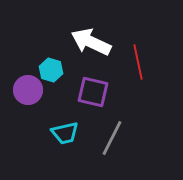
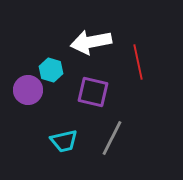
white arrow: rotated 36 degrees counterclockwise
cyan trapezoid: moved 1 px left, 8 px down
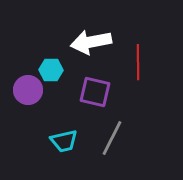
red line: rotated 12 degrees clockwise
cyan hexagon: rotated 15 degrees counterclockwise
purple square: moved 2 px right
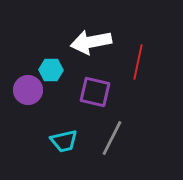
red line: rotated 12 degrees clockwise
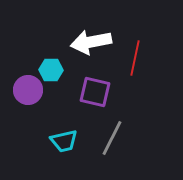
red line: moved 3 px left, 4 px up
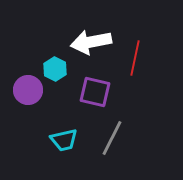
cyan hexagon: moved 4 px right, 1 px up; rotated 25 degrees clockwise
cyan trapezoid: moved 1 px up
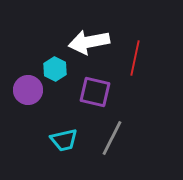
white arrow: moved 2 px left
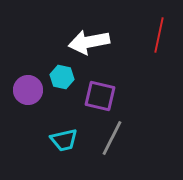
red line: moved 24 px right, 23 px up
cyan hexagon: moved 7 px right, 8 px down; rotated 15 degrees counterclockwise
purple square: moved 5 px right, 4 px down
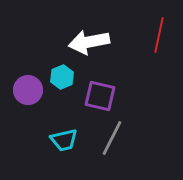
cyan hexagon: rotated 25 degrees clockwise
